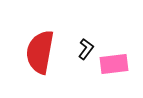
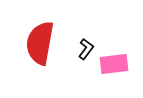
red semicircle: moved 9 px up
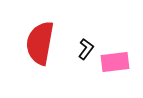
pink rectangle: moved 1 px right, 2 px up
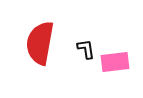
black L-shape: rotated 45 degrees counterclockwise
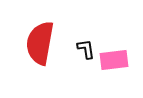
pink rectangle: moved 1 px left, 2 px up
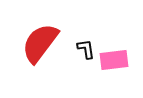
red semicircle: rotated 27 degrees clockwise
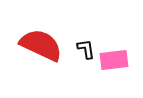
red semicircle: moved 1 px right, 2 px down; rotated 78 degrees clockwise
